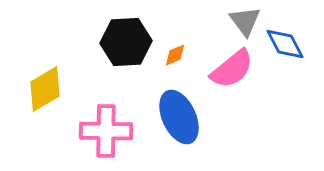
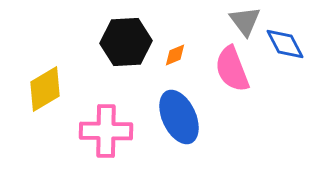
pink semicircle: rotated 108 degrees clockwise
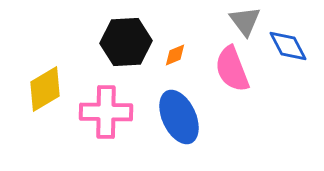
blue diamond: moved 3 px right, 2 px down
pink cross: moved 19 px up
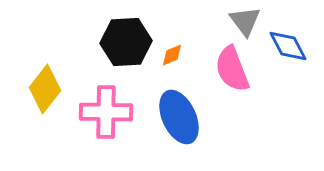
orange diamond: moved 3 px left
yellow diamond: rotated 21 degrees counterclockwise
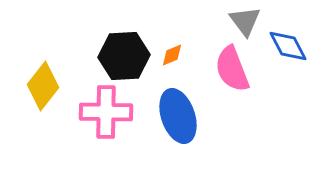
black hexagon: moved 2 px left, 14 px down
yellow diamond: moved 2 px left, 3 px up
blue ellipse: moved 1 px left, 1 px up; rotated 6 degrees clockwise
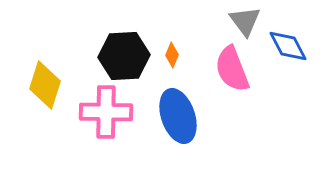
orange diamond: rotated 45 degrees counterclockwise
yellow diamond: moved 2 px right, 1 px up; rotated 21 degrees counterclockwise
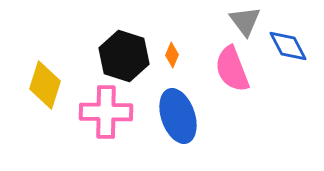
black hexagon: rotated 21 degrees clockwise
